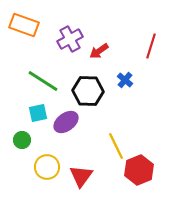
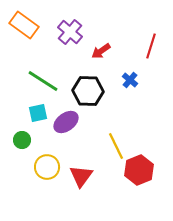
orange rectangle: rotated 16 degrees clockwise
purple cross: moved 7 px up; rotated 20 degrees counterclockwise
red arrow: moved 2 px right
blue cross: moved 5 px right
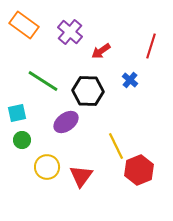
cyan square: moved 21 px left
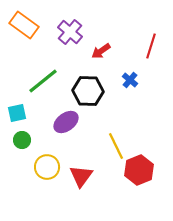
green line: rotated 72 degrees counterclockwise
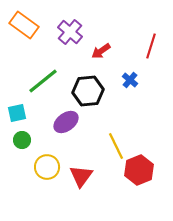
black hexagon: rotated 8 degrees counterclockwise
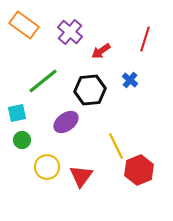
red line: moved 6 px left, 7 px up
black hexagon: moved 2 px right, 1 px up
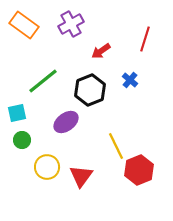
purple cross: moved 1 px right, 8 px up; rotated 20 degrees clockwise
black hexagon: rotated 16 degrees counterclockwise
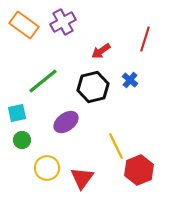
purple cross: moved 8 px left, 2 px up
black hexagon: moved 3 px right, 3 px up; rotated 8 degrees clockwise
yellow circle: moved 1 px down
red triangle: moved 1 px right, 2 px down
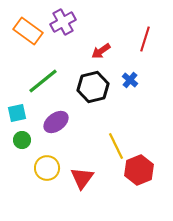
orange rectangle: moved 4 px right, 6 px down
purple ellipse: moved 10 px left
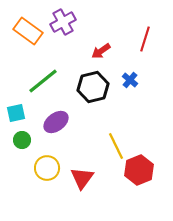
cyan square: moved 1 px left
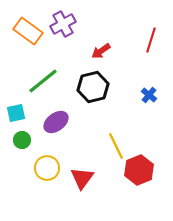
purple cross: moved 2 px down
red line: moved 6 px right, 1 px down
blue cross: moved 19 px right, 15 px down
